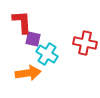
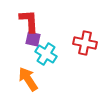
red L-shape: moved 7 px right, 1 px up
cyan cross: moved 1 px left
orange arrow: moved 6 px down; rotated 115 degrees counterclockwise
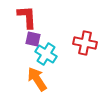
red L-shape: moved 2 px left, 4 px up
orange arrow: moved 9 px right
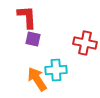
cyan cross: moved 10 px right, 16 px down; rotated 35 degrees counterclockwise
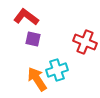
red L-shape: moved 1 px left; rotated 50 degrees counterclockwise
red cross: moved 1 px up; rotated 10 degrees clockwise
cyan cross: moved 1 px right; rotated 15 degrees counterclockwise
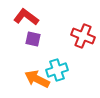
red cross: moved 2 px left, 6 px up
orange arrow: rotated 30 degrees counterclockwise
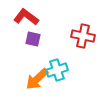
red cross: rotated 10 degrees counterclockwise
orange arrow: rotated 70 degrees counterclockwise
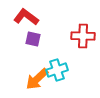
red cross: rotated 10 degrees counterclockwise
